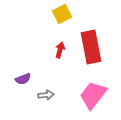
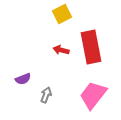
red arrow: moved 1 px right; rotated 91 degrees counterclockwise
gray arrow: rotated 63 degrees counterclockwise
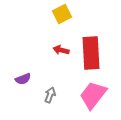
red rectangle: moved 6 px down; rotated 8 degrees clockwise
gray arrow: moved 4 px right
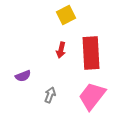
yellow square: moved 4 px right, 1 px down
red arrow: rotated 91 degrees counterclockwise
purple semicircle: moved 3 px up
pink trapezoid: moved 1 px left, 1 px down
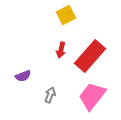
red rectangle: moved 1 px left, 3 px down; rotated 44 degrees clockwise
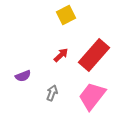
red arrow: moved 5 px down; rotated 147 degrees counterclockwise
red rectangle: moved 4 px right, 1 px up
gray arrow: moved 2 px right, 2 px up
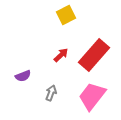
gray arrow: moved 1 px left
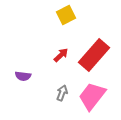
purple semicircle: rotated 28 degrees clockwise
gray arrow: moved 11 px right
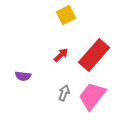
gray arrow: moved 2 px right
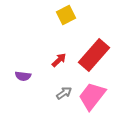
red arrow: moved 2 px left, 5 px down
gray arrow: rotated 35 degrees clockwise
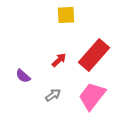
yellow square: rotated 24 degrees clockwise
purple semicircle: rotated 35 degrees clockwise
gray arrow: moved 11 px left, 2 px down
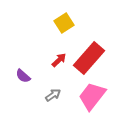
yellow square: moved 2 px left, 8 px down; rotated 30 degrees counterclockwise
red rectangle: moved 5 px left, 3 px down
